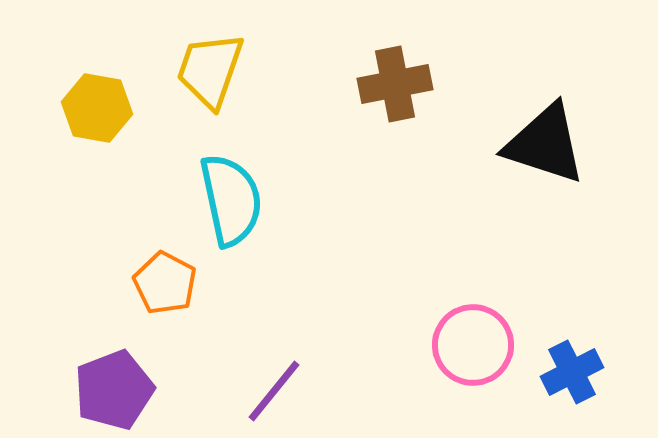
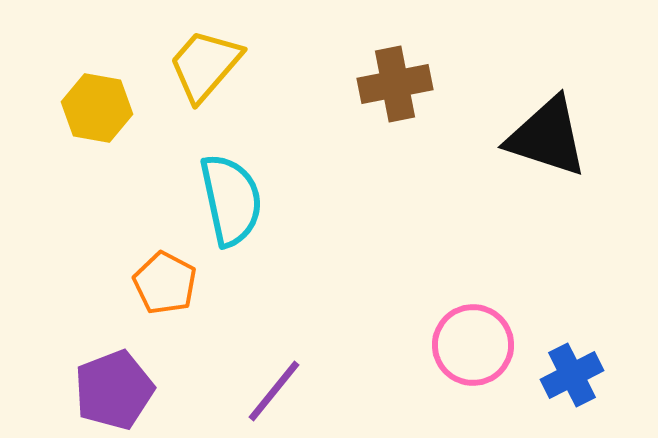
yellow trapezoid: moved 5 px left, 5 px up; rotated 22 degrees clockwise
black triangle: moved 2 px right, 7 px up
blue cross: moved 3 px down
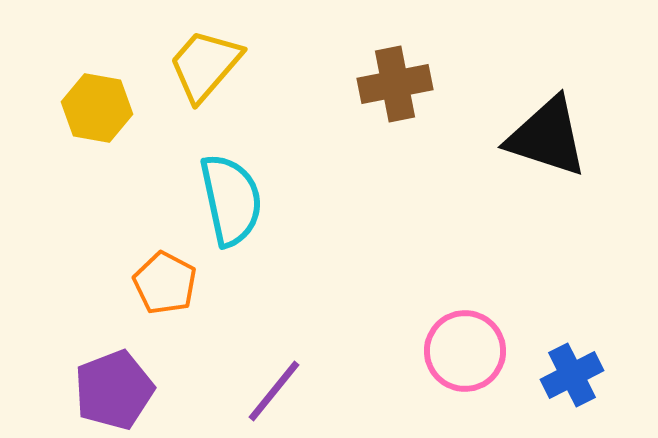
pink circle: moved 8 px left, 6 px down
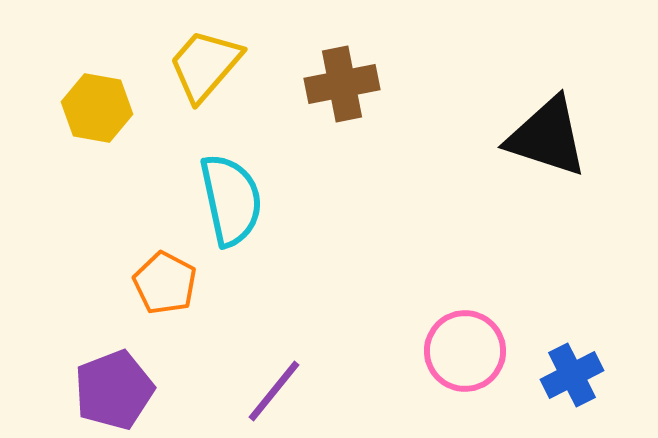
brown cross: moved 53 px left
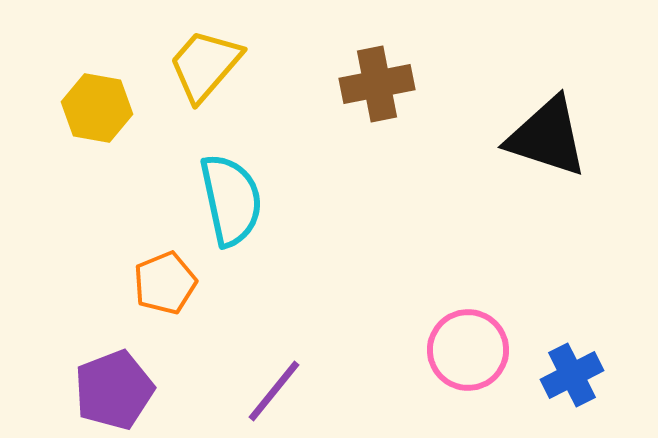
brown cross: moved 35 px right
orange pentagon: rotated 22 degrees clockwise
pink circle: moved 3 px right, 1 px up
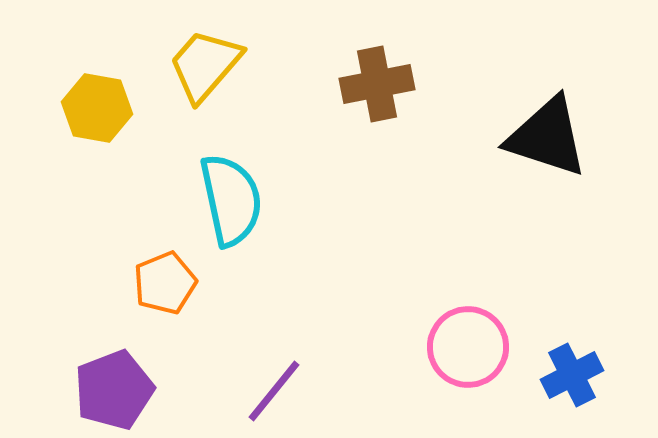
pink circle: moved 3 px up
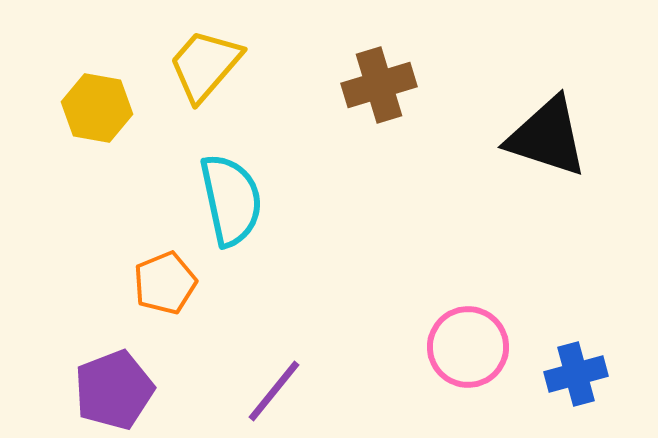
brown cross: moved 2 px right, 1 px down; rotated 6 degrees counterclockwise
blue cross: moved 4 px right, 1 px up; rotated 12 degrees clockwise
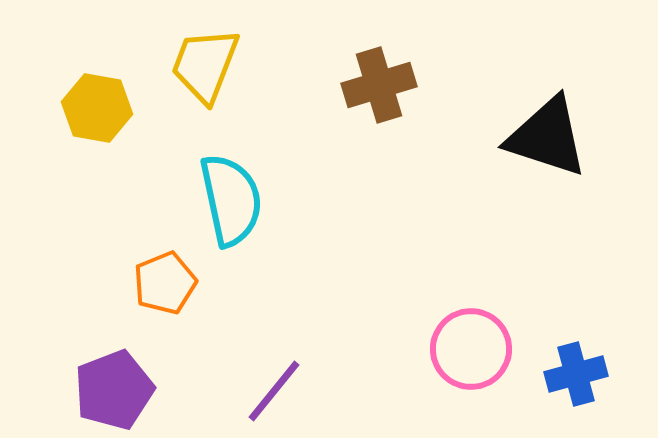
yellow trapezoid: rotated 20 degrees counterclockwise
pink circle: moved 3 px right, 2 px down
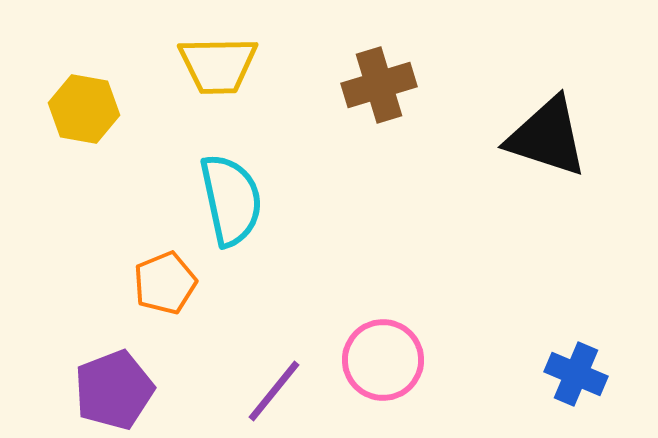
yellow trapezoid: moved 13 px right; rotated 112 degrees counterclockwise
yellow hexagon: moved 13 px left, 1 px down
pink circle: moved 88 px left, 11 px down
blue cross: rotated 38 degrees clockwise
